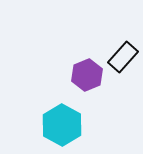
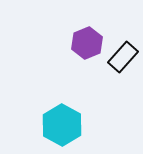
purple hexagon: moved 32 px up
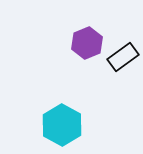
black rectangle: rotated 12 degrees clockwise
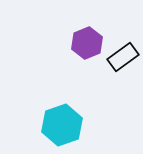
cyan hexagon: rotated 12 degrees clockwise
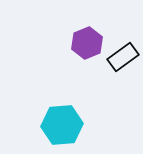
cyan hexagon: rotated 15 degrees clockwise
